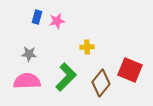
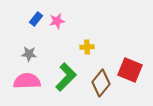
blue rectangle: moved 1 px left, 2 px down; rotated 24 degrees clockwise
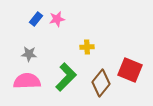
pink star: moved 2 px up
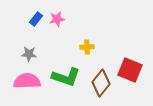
green L-shape: rotated 64 degrees clockwise
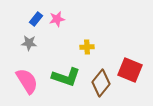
gray star: moved 11 px up
pink semicircle: rotated 60 degrees clockwise
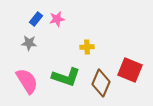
brown diamond: rotated 16 degrees counterclockwise
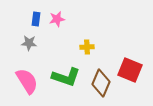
blue rectangle: rotated 32 degrees counterclockwise
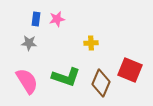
yellow cross: moved 4 px right, 4 px up
